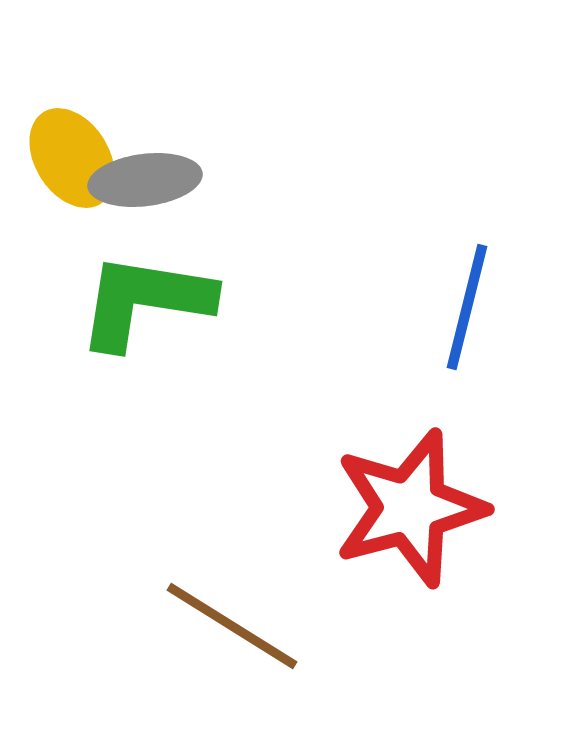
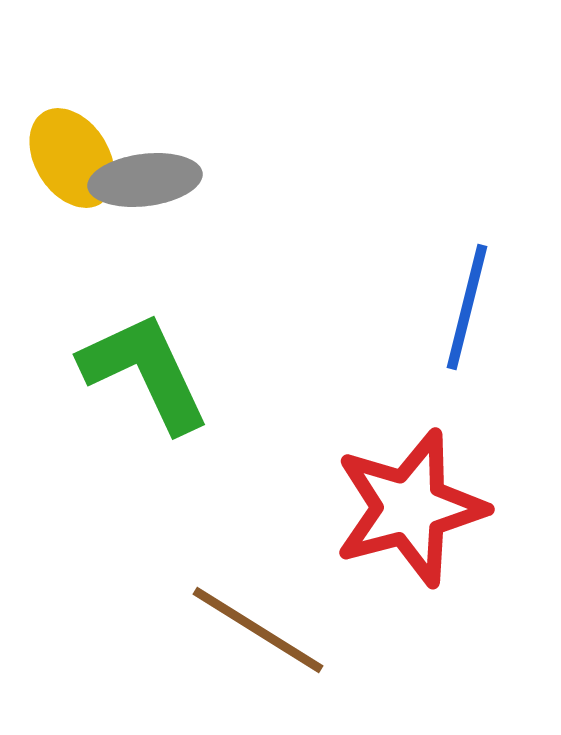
green L-shape: moved 71 px down; rotated 56 degrees clockwise
brown line: moved 26 px right, 4 px down
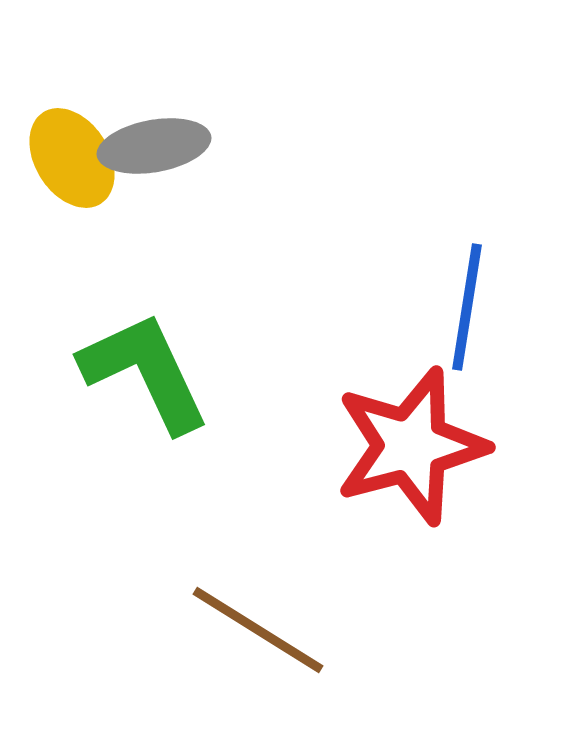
gray ellipse: moved 9 px right, 34 px up; rotated 3 degrees counterclockwise
blue line: rotated 5 degrees counterclockwise
red star: moved 1 px right, 62 px up
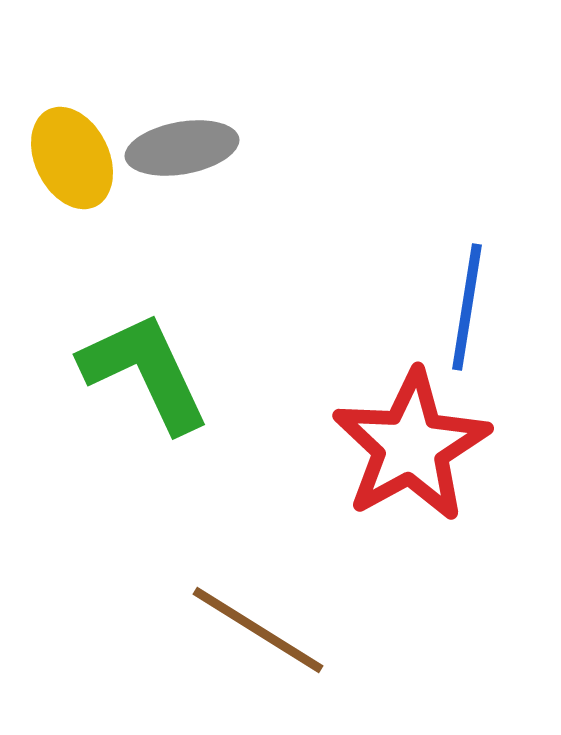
gray ellipse: moved 28 px right, 2 px down
yellow ellipse: rotated 6 degrees clockwise
red star: rotated 14 degrees counterclockwise
